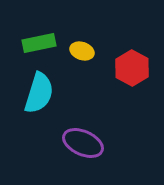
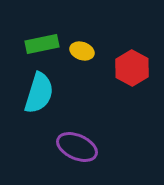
green rectangle: moved 3 px right, 1 px down
purple ellipse: moved 6 px left, 4 px down
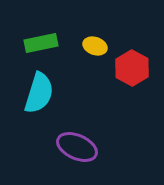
green rectangle: moved 1 px left, 1 px up
yellow ellipse: moved 13 px right, 5 px up
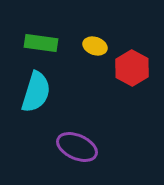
green rectangle: rotated 20 degrees clockwise
cyan semicircle: moved 3 px left, 1 px up
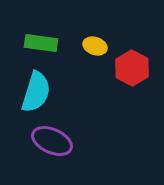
purple ellipse: moved 25 px left, 6 px up
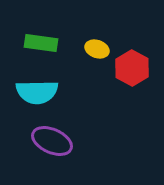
yellow ellipse: moved 2 px right, 3 px down
cyan semicircle: moved 1 px right; rotated 72 degrees clockwise
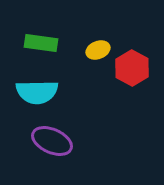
yellow ellipse: moved 1 px right, 1 px down; rotated 40 degrees counterclockwise
